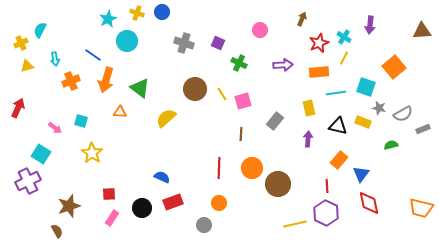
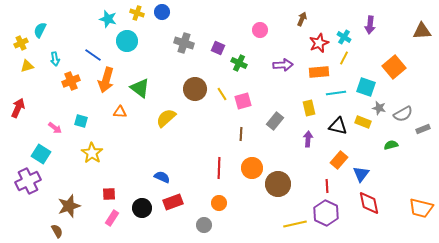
cyan star at (108, 19): rotated 30 degrees counterclockwise
purple square at (218, 43): moved 5 px down
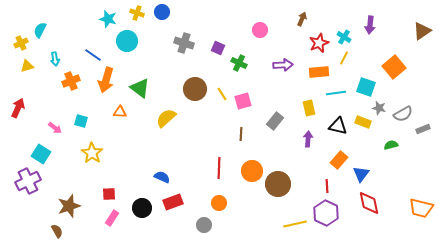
brown triangle at (422, 31): rotated 30 degrees counterclockwise
orange circle at (252, 168): moved 3 px down
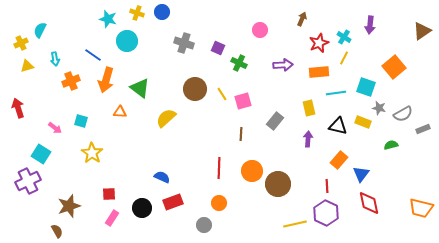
red arrow at (18, 108): rotated 42 degrees counterclockwise
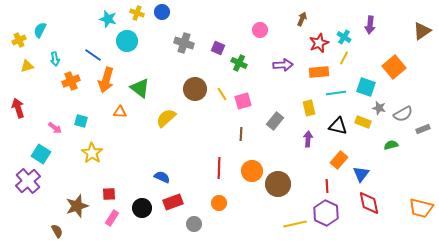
yellow cross at (21, 43): moved 2 px left, 3 px up
purple cross at (28, 181): rotated 15 degrees counterclockwise
brown star at (69, 206): moved 8 px right
gray circle at (204, 225): moved 10 px left, 1 px up
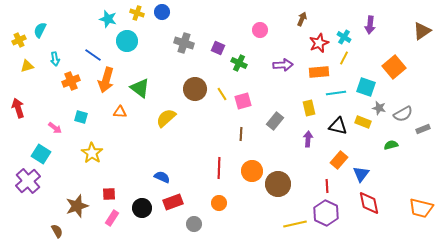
cyan square at (81, 121): moved 4 px up
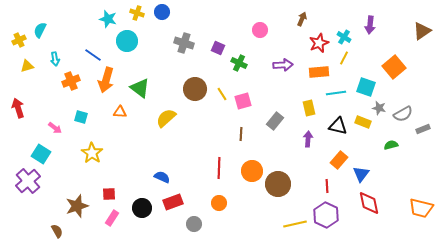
purple hexagon at (326, 213): moved 2 px down
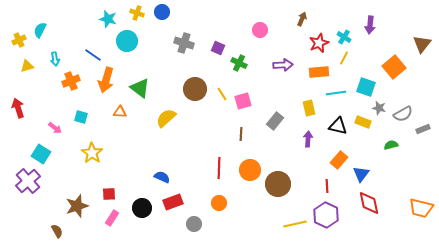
brown triangle at (422, 31): moved 13 px down; rotated 18 degrees counterclockwise
orange circle at (252, 171): moved 2 px left, 1 px up
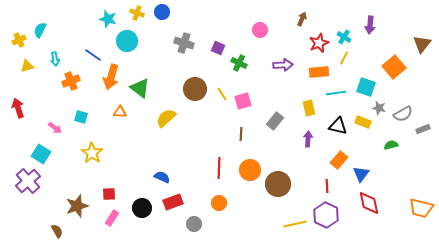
orange arrow at (106, 80): moved 5 px right, 3 px up
